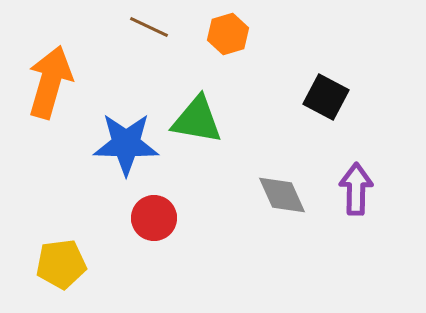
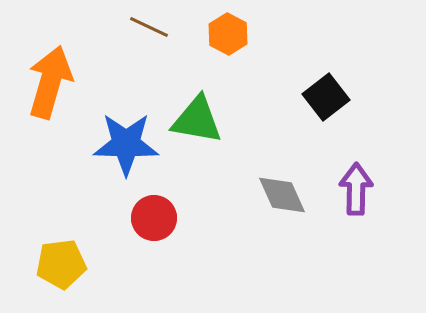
orange hexagon: rotated 15 degrees counterclockwise
black square: rotated 24 degrees clockwise
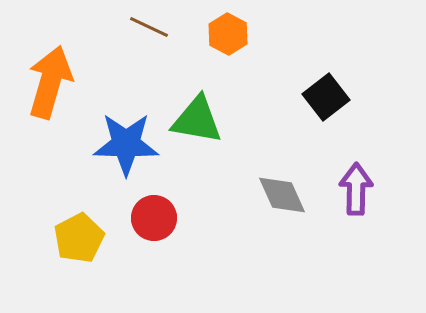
yellow pentagon: moved 18 px right, 26 px up; rotated 21 degrees counterclockwise
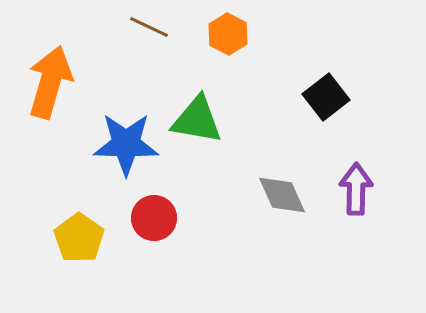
yellow pentagon: rotated 9 degrees counterclockwise
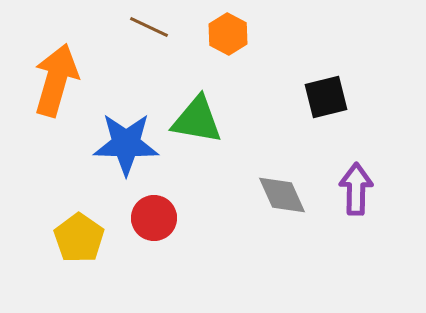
orange arrow: moved 6 px right, 2 px up
black square: rotated 24 degrees clockwise
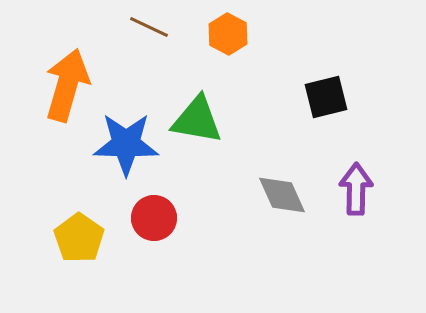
orange arrow: moved 11 px right, 5 px down
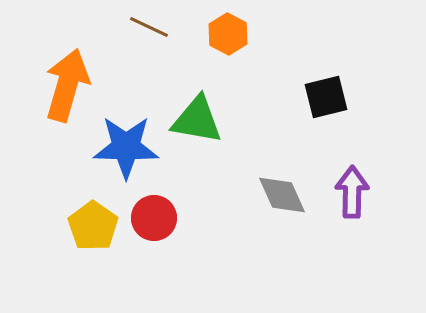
blue star: moved 3 px down
purple arrow: moved 4 px left, 3 px down
yellow pentagon: moved 14 px right, 12 px up
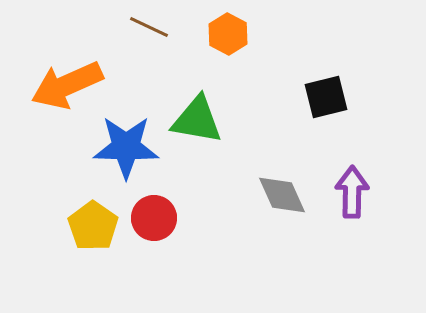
orange arrow: rotated 130 degrees counterclockwise
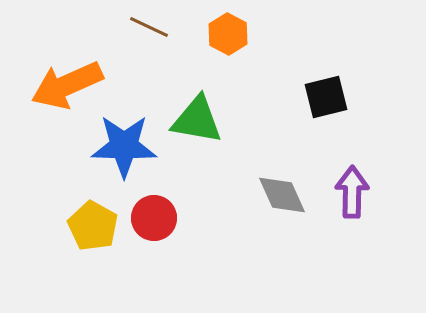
blue star: moved 2 px left, 1 px up
yellow pentagon: rotated 6 degrees counterclockwise
